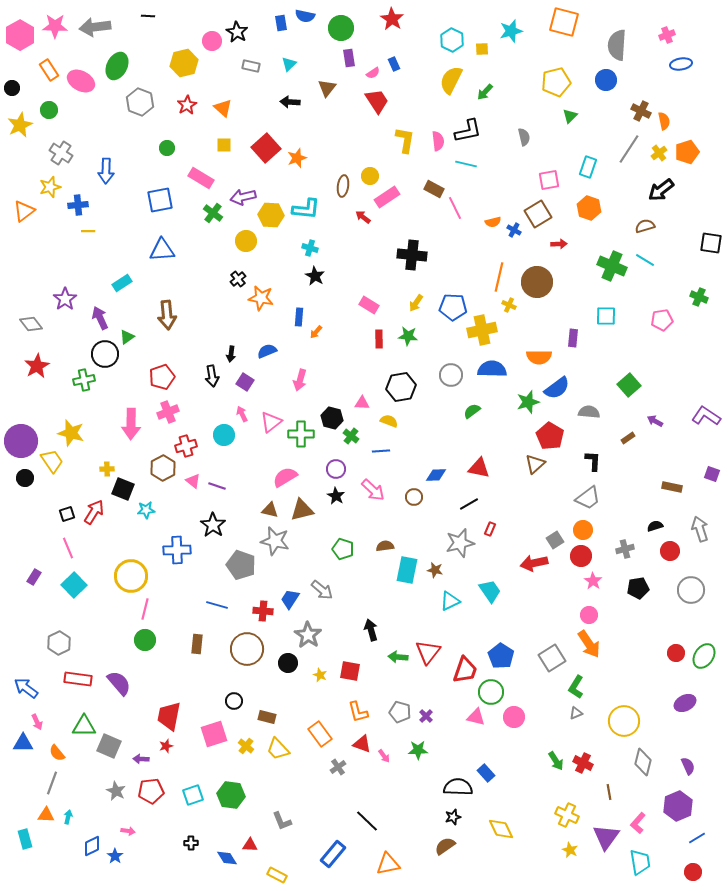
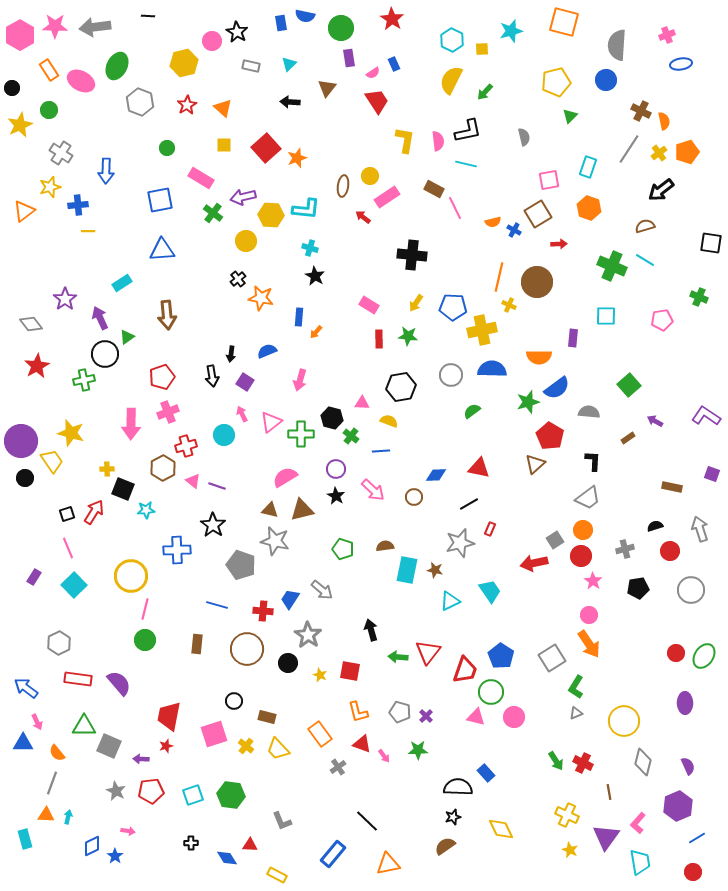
purple ellipse at (685, 703): rotated 65 degrees counterclockwise
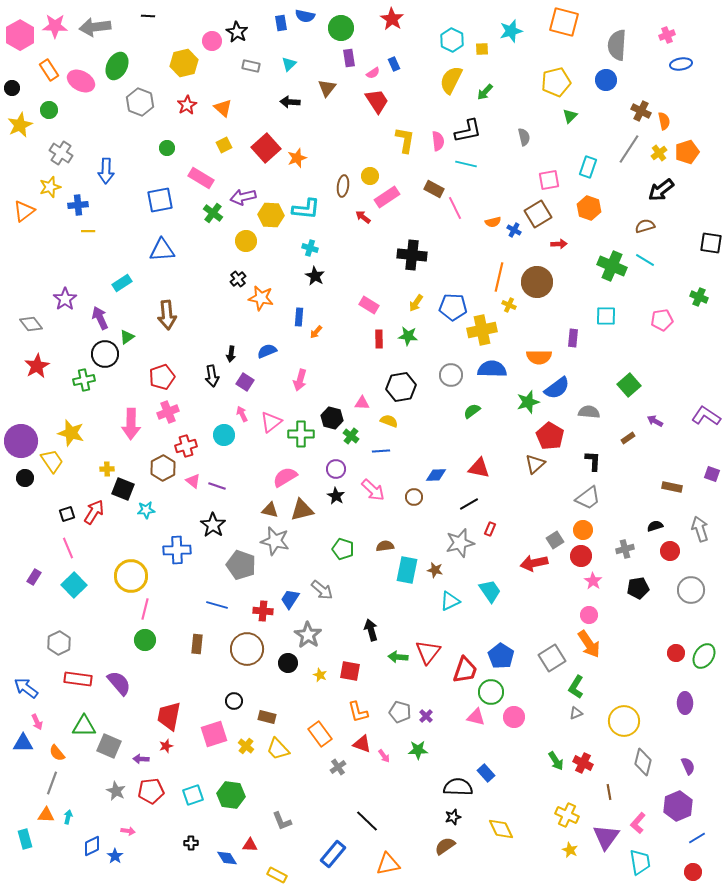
yellow square at (224, 145): rotated 28 degrees counterclockwise
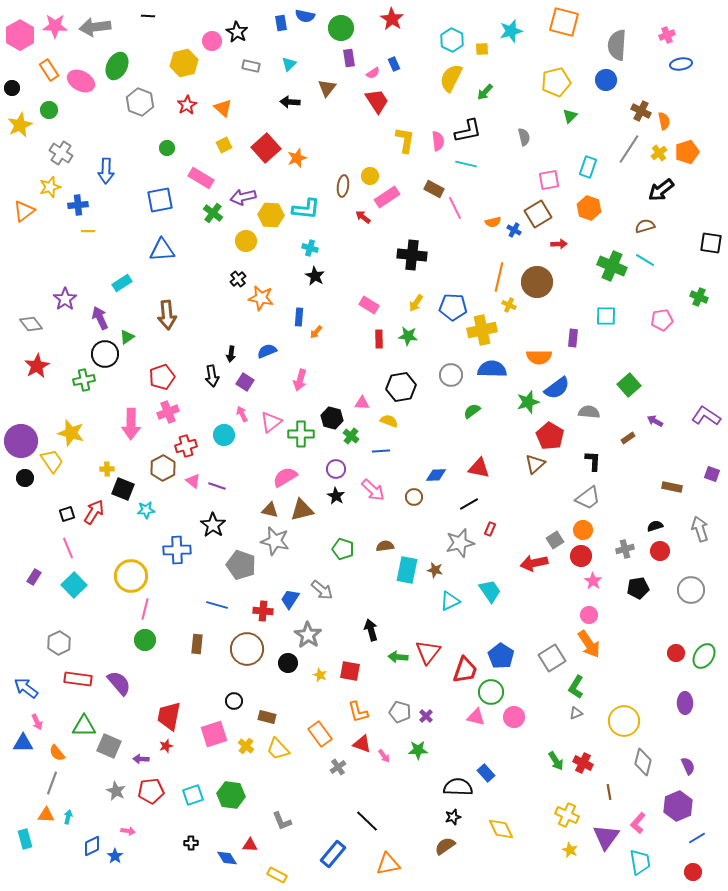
yellow semicircle at (451, 80): moved 2 px up
red circle at (670, 551): moved 10 px left
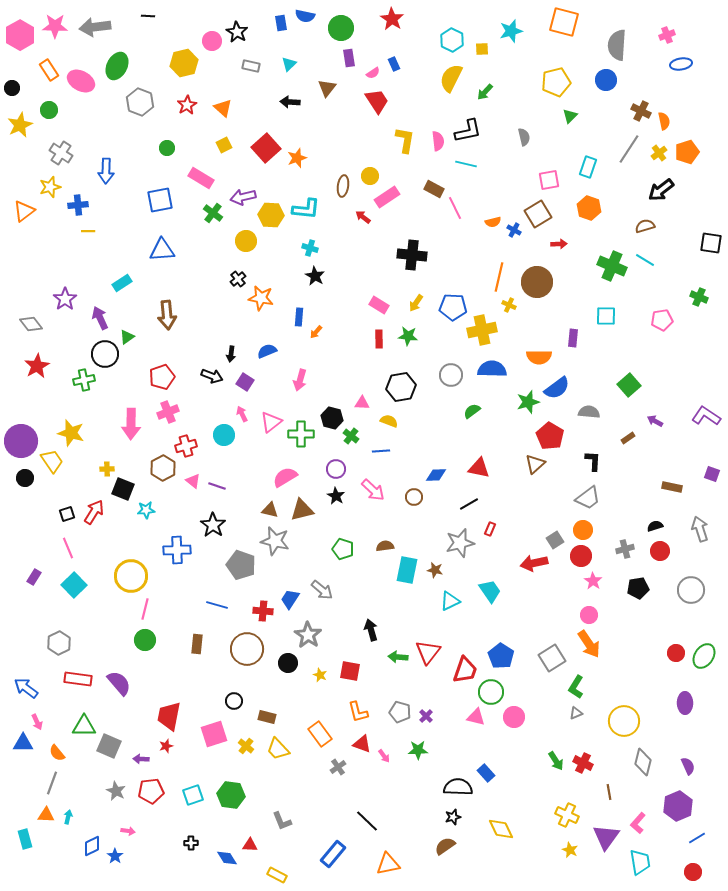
pink rectangle at (369, 305): moved 10 px right
black arrow at (212, 376): rotated 60 degrees counterclockwise
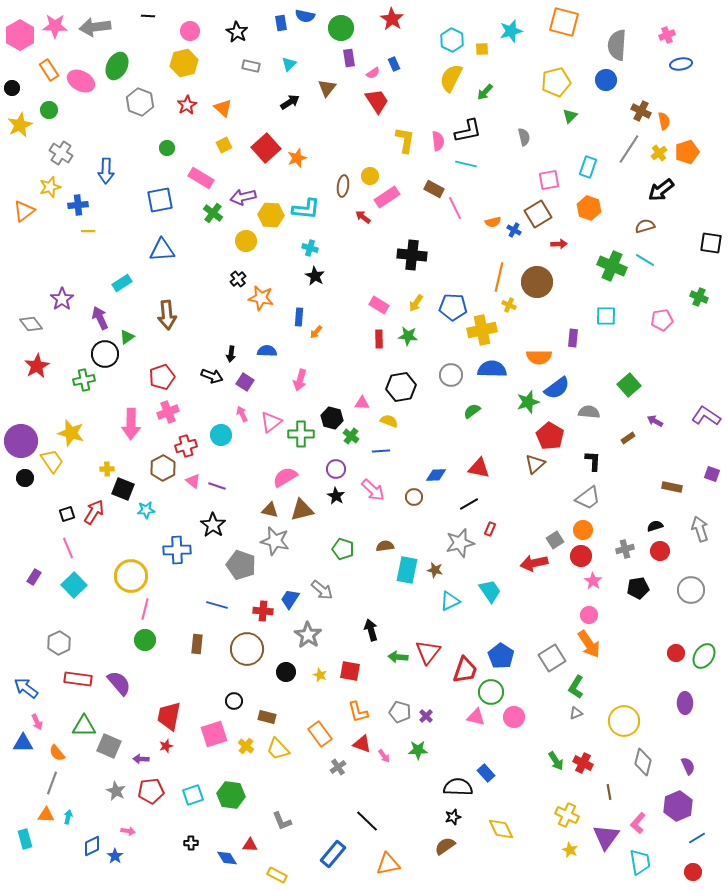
pink circle at (212, 41): moved 22 px left, 10 px up
black arrow at (290, 102): rotated 144 degrees clockwise
purple star at (65, 299): moved 3 px left
blue semicircle at (267, 351): rotated 24 degrees clockwise
cyan circle at (224, 435): moved 3 px left
black circle at (288, 663): moved 2 px left, 9 px down
